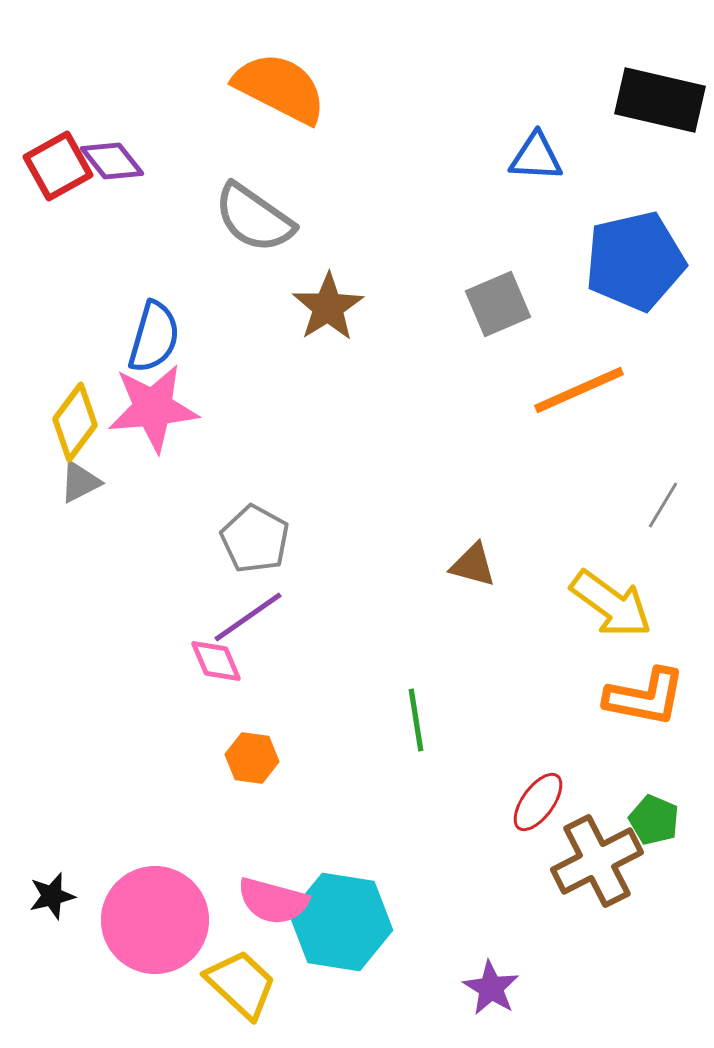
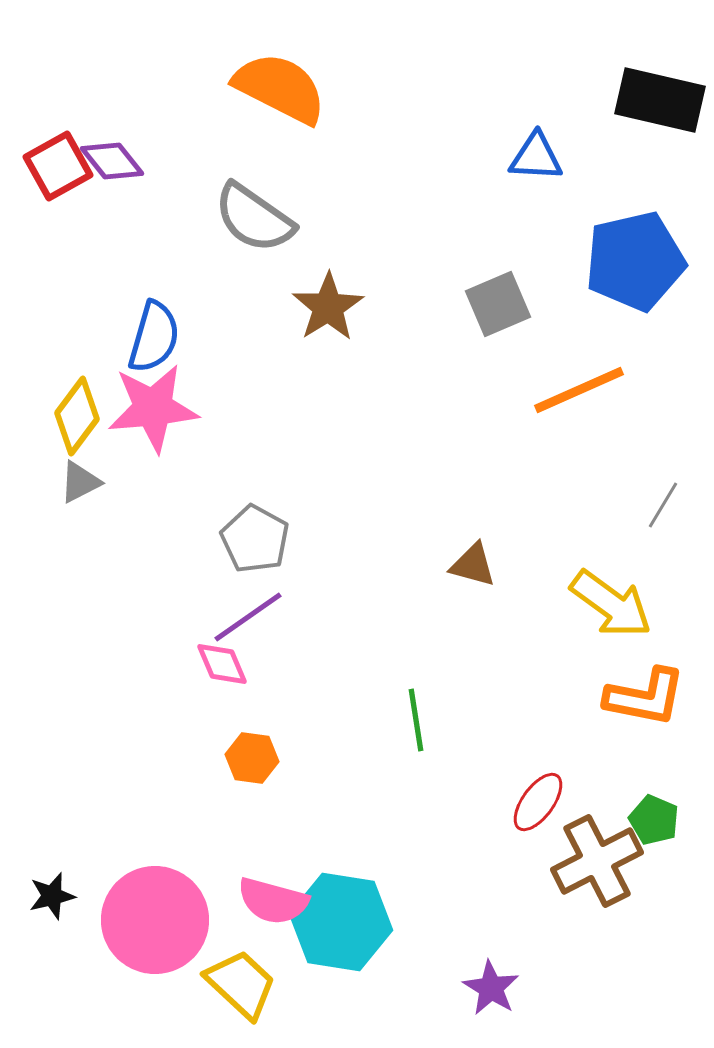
yellow diamond: moved 2 px right, 6 px up
pink diamond: moved 6 px right, 3 px down
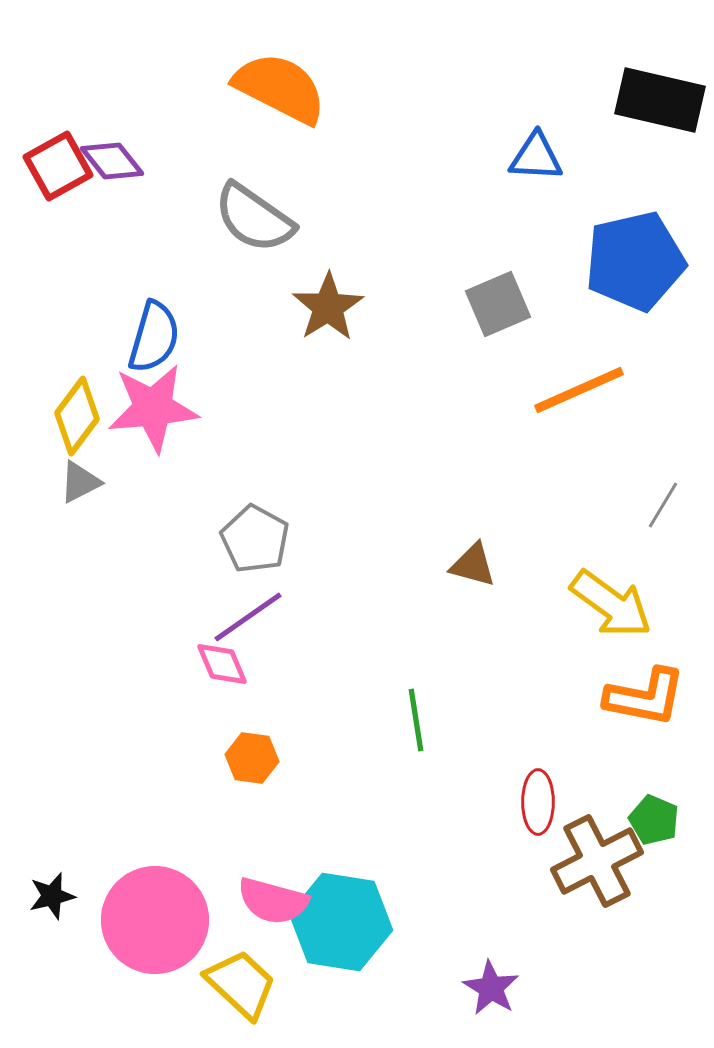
red ellipse: rotated 36 degrees counterclockwise
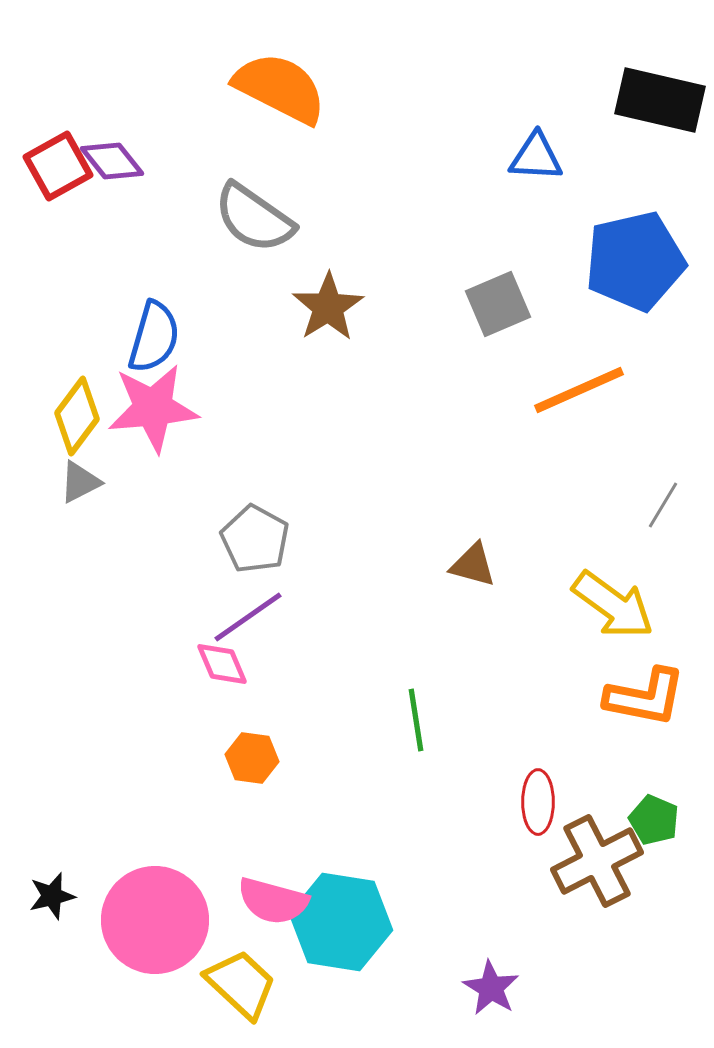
yellow arrow: moved 2 px right, 1 px down
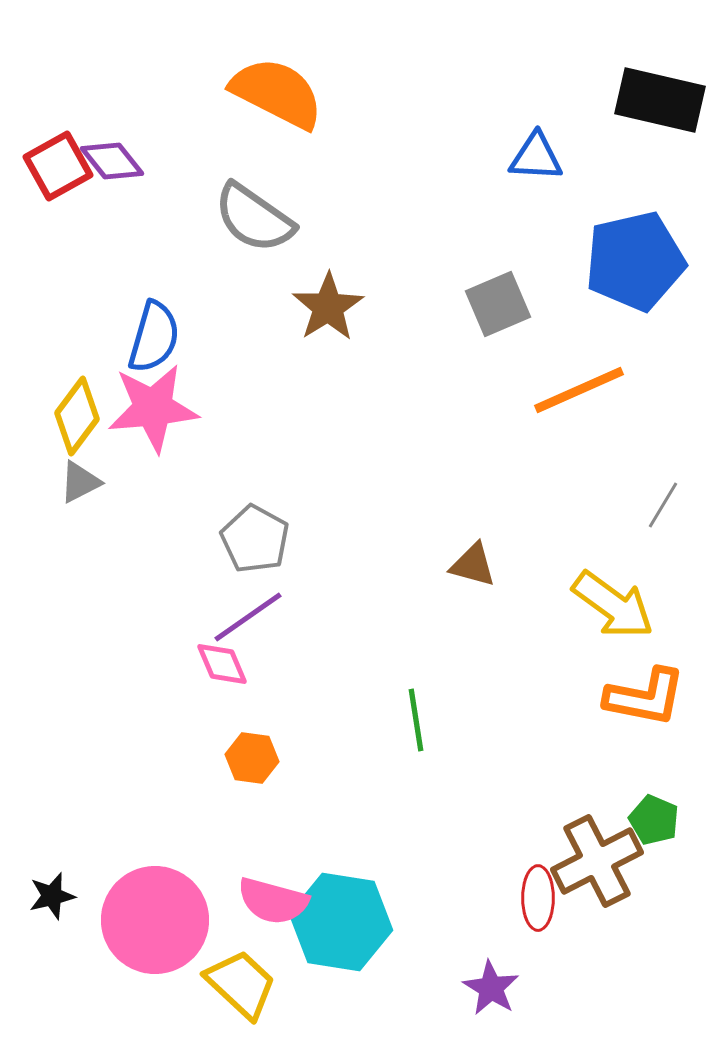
orange semicircle: moved 3 px left, 5 px down
red ellipse: moved 96 px down
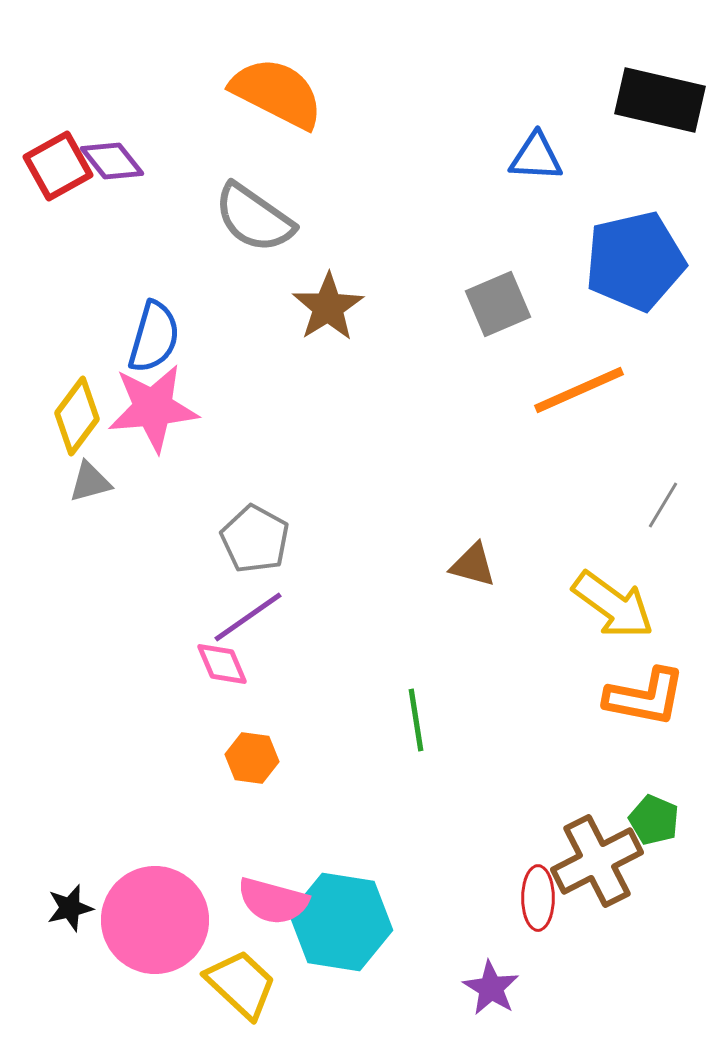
gray triangle: moved 10 px right; rotated 12 degrees clockwise
black star: moved 18 px right, 12 px down
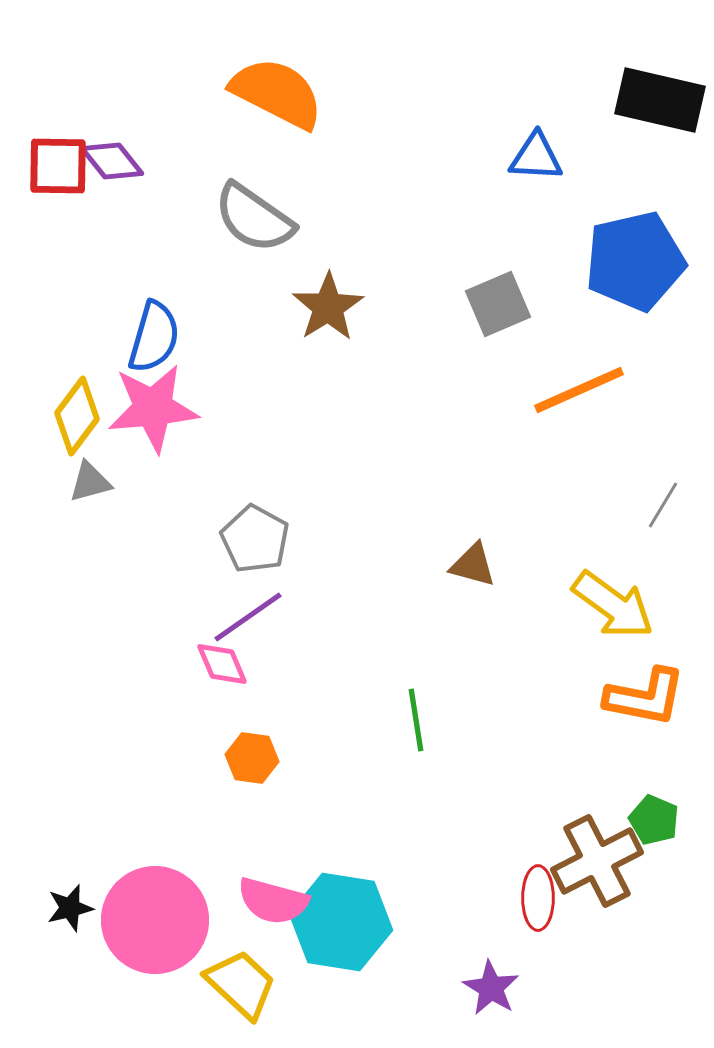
red square: rotated 30 degrees clockwise
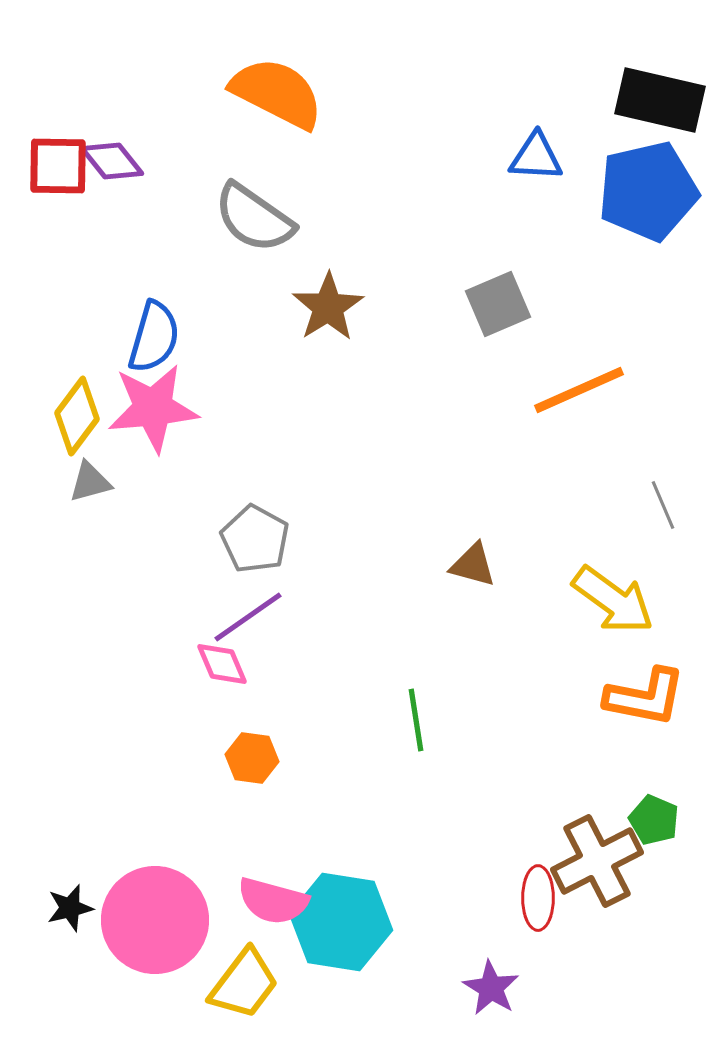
blue pentagon: moved 13 px right, 70 px up
gray line: rotated 54 degrees counterclockwise
yellow arrow: moved 5 px up
yellow trapezoid: moved 3 px right; rotated 84 degrees clockwise
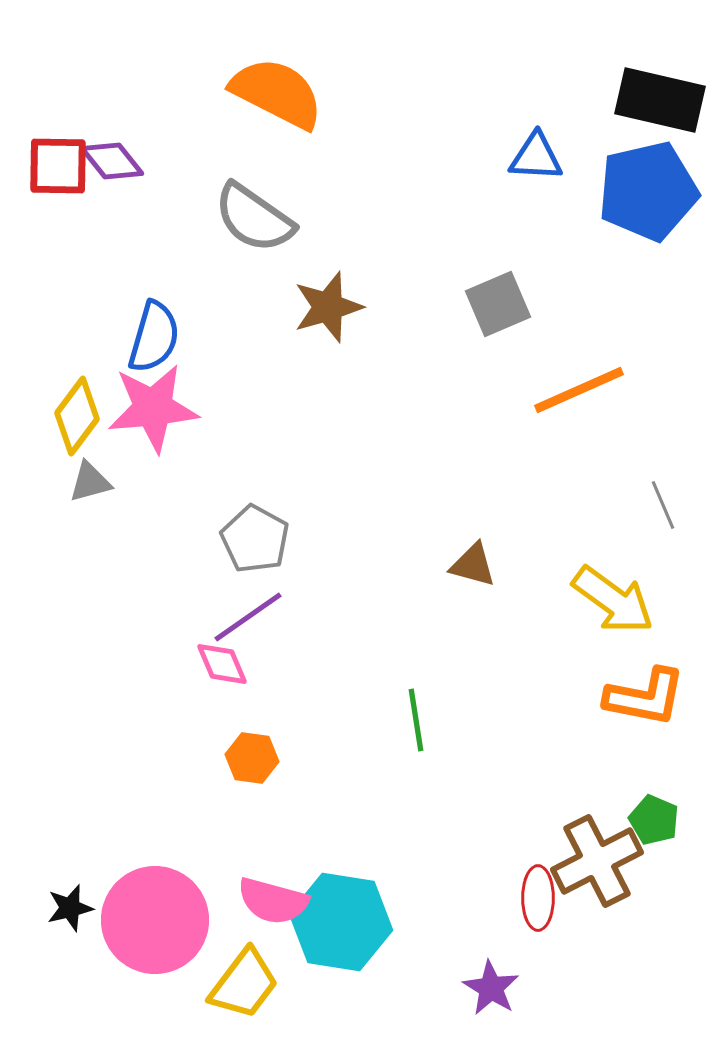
brown star: rotated 16 degrees clockwise
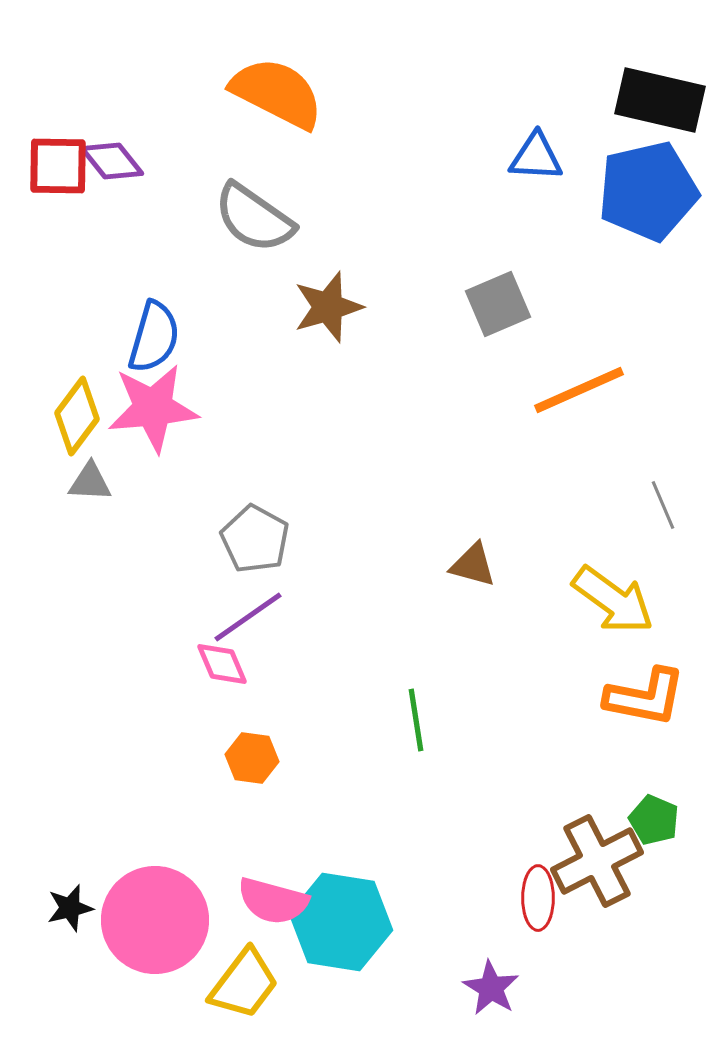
gray triangle: rotated 18 degrees clockwise
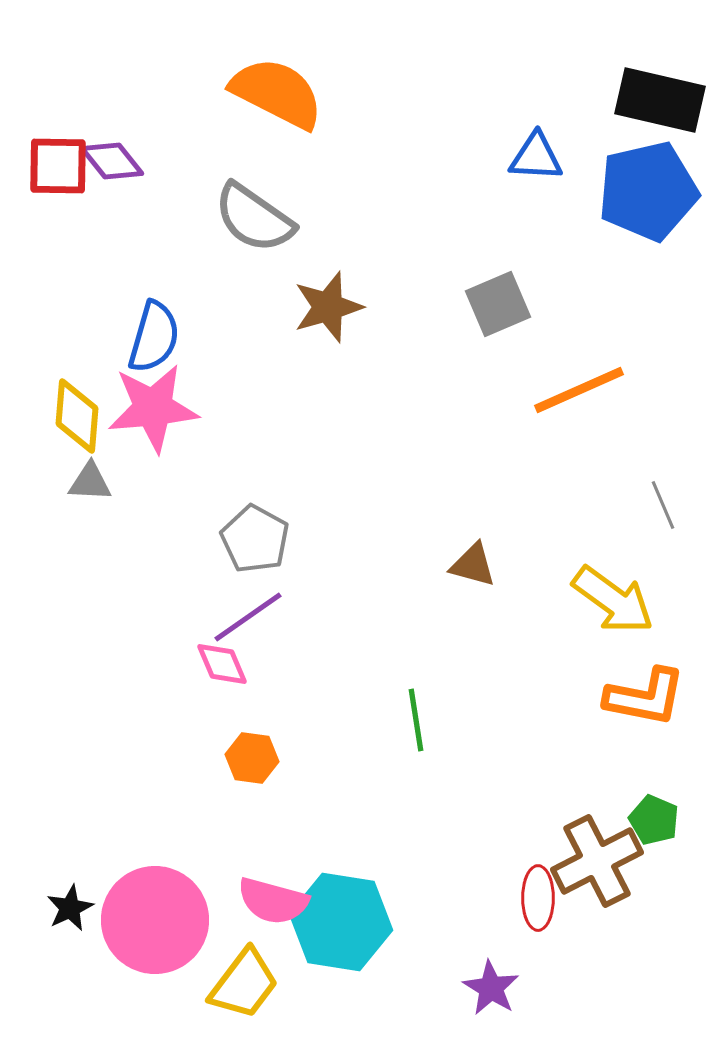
yellow diamond: rotated 32 degrees counterclockwise
black star: rotated 12 degrees counterclockwise
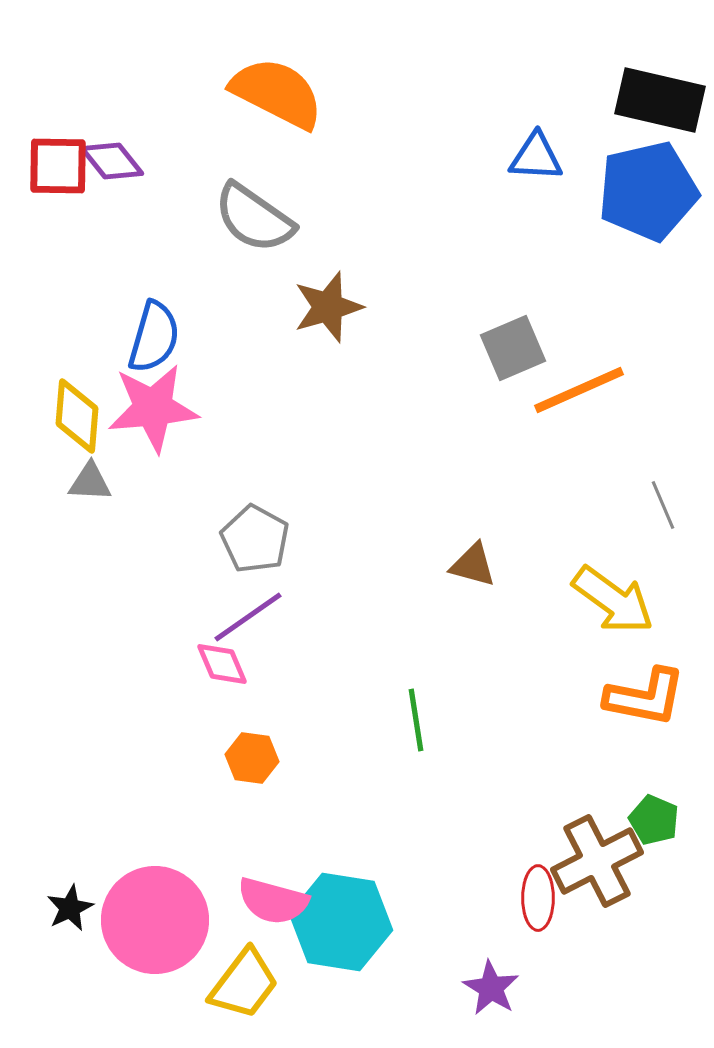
gray square: moved 15 px right, 44 px down
